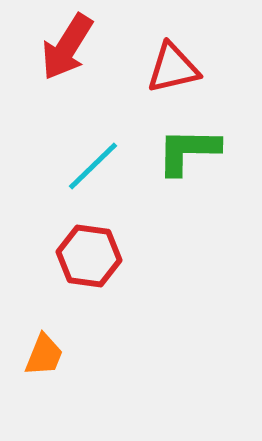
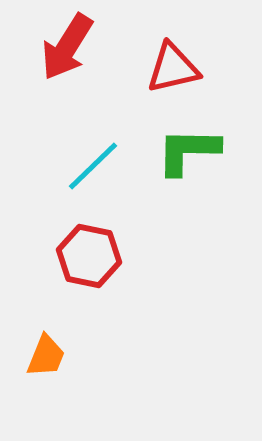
red hexagon: rotated 4 degrees clockwise
orange trapezoid: moved 2 px right, 1 px down
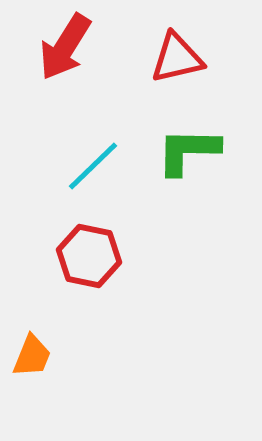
red arrow: moved 2 px left
red triangle: moved 4 px right, 10 px up
orange trapezoid: moved 14 px left
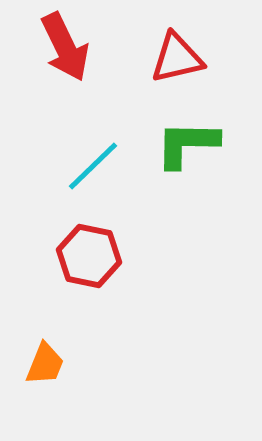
red arrow: rotated 58 degrees counterclockwise
green L-shape: moved 1 px left, 7 px up
orange trapezoid: moved 13 px right, 8 px down
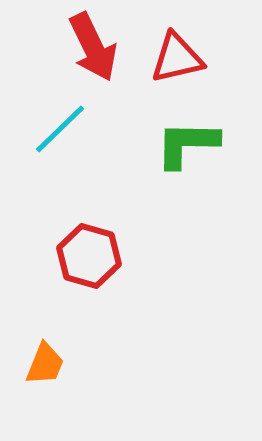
red arrow: moved 28 px right
cyan line: moved 33 px left, 37 px up
red hexagon: rotated 4 degrees clockwise
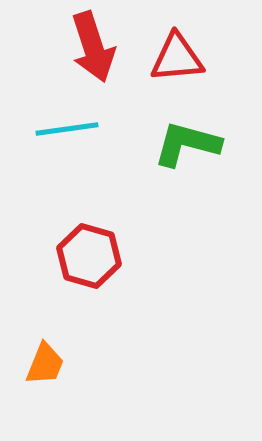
red arrow: rotated 8 degrees clockwise
red triangle: rotated 8 degrees clockwise
cyan line: moved 7 px right; rotated 36 degrees clockwise
green L-shape: rotated 14 degrees clockwise
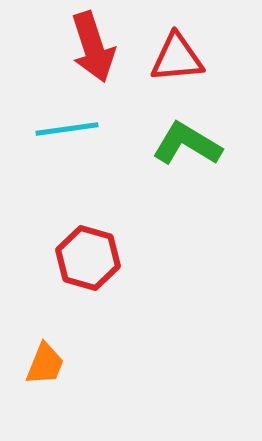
green L-shape: rotated 16 degrees clockwise
red hexagon: moved 1 px left, 2 px down
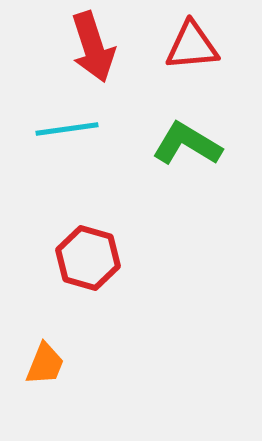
red triangle: moved 15 px right, 12 px up
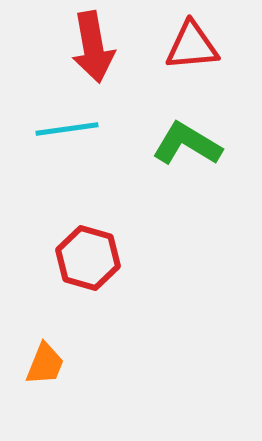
red arrow: rotated 8 degrees clockwise
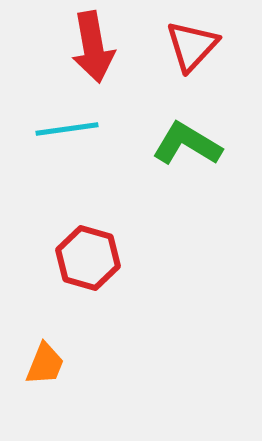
red triangle: rotated 42 degrees counterclockwise
